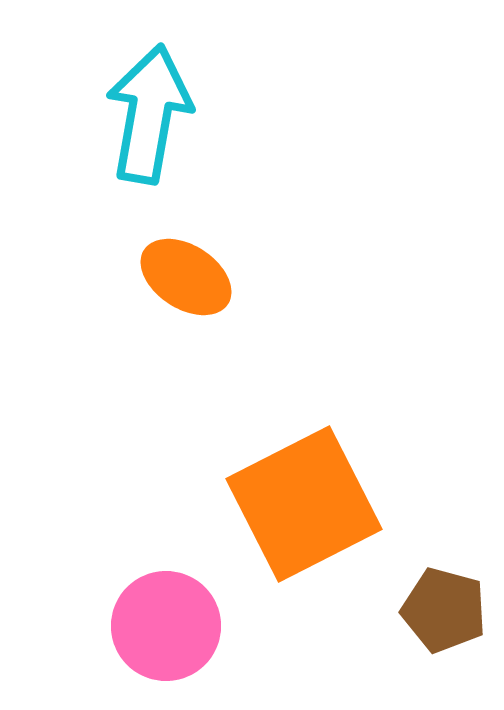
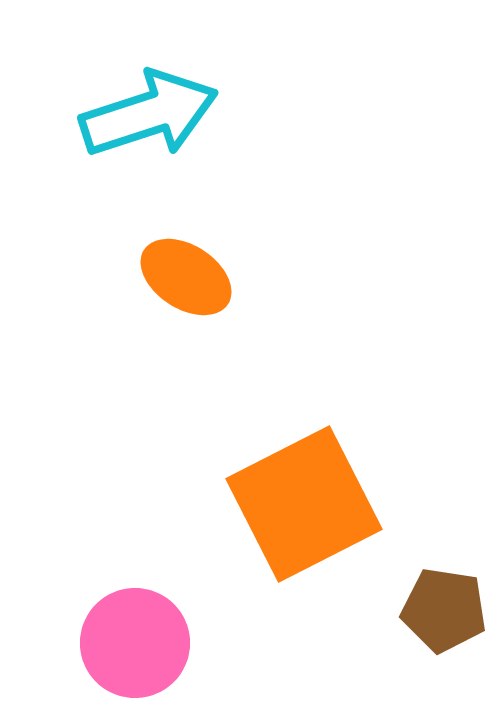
cyan arrow: rotated 62 degrees clockwise
brown pentagon: rotated 6 degrees counterclockwise
pink circle: moved 31 px left, 17 px down
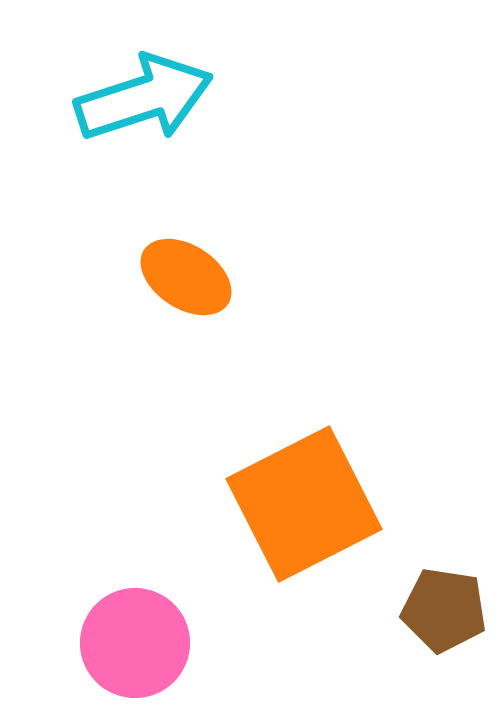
cyan arrow: moved 5 px left, 16 px up
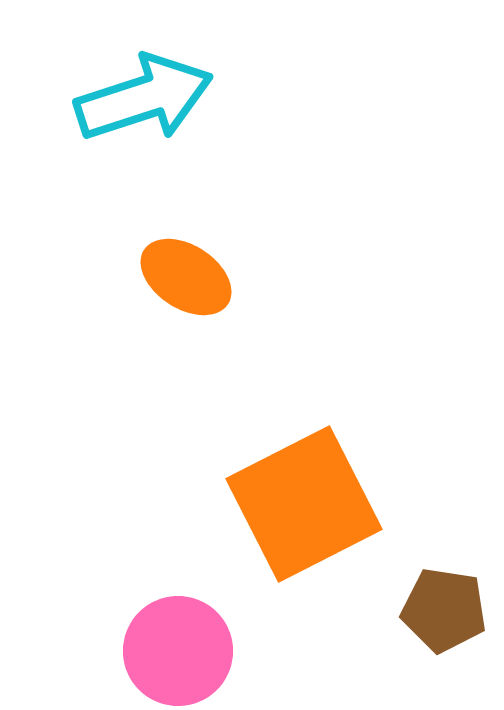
pink circle: moved 43 px right, 8 px down
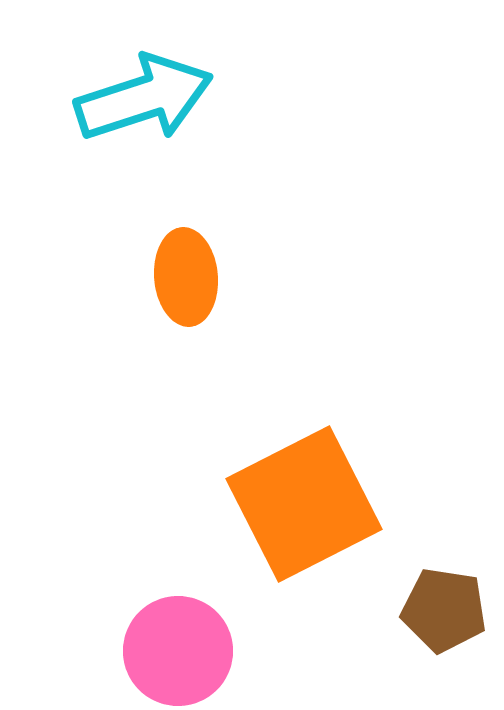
orange ellipse: rotated 52 degrees clockwise
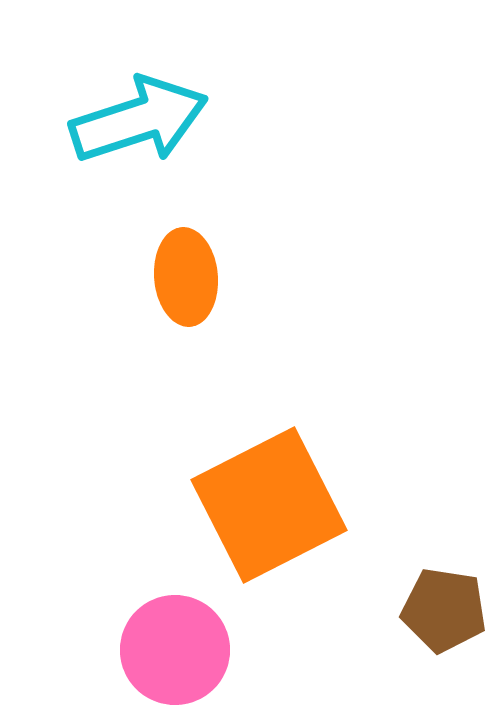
cyan arrow: moved 5 px left, 22 px down
orange square: moved 35 px left, 1 px down
pink circle: moved 3 px left, 1 px up
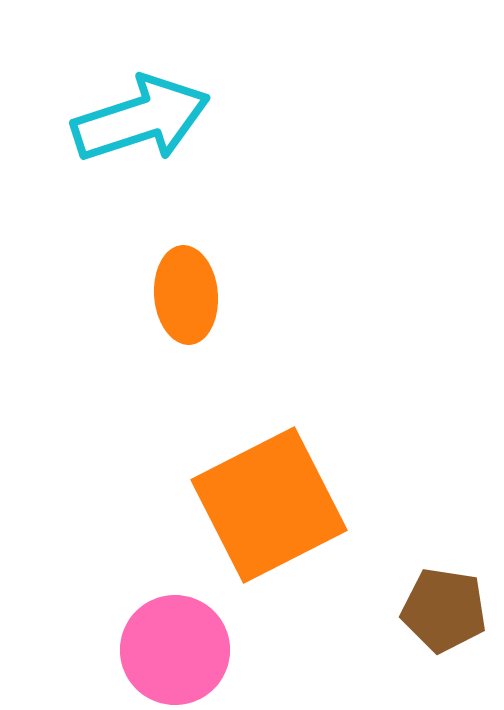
cyan arrow: moved 2 px right, 1 px up
orange ellipse: moved 18 px down
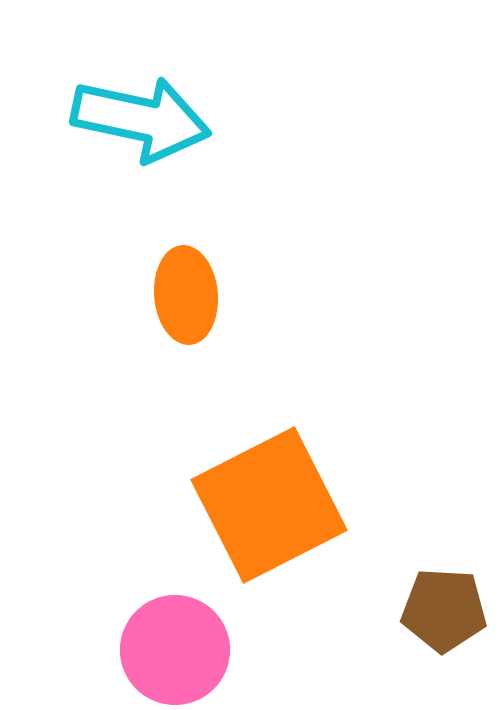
cyan arrow: rotated 30 degrees clockwise
brown pentagon: rotated 6 degrees counterclockwise
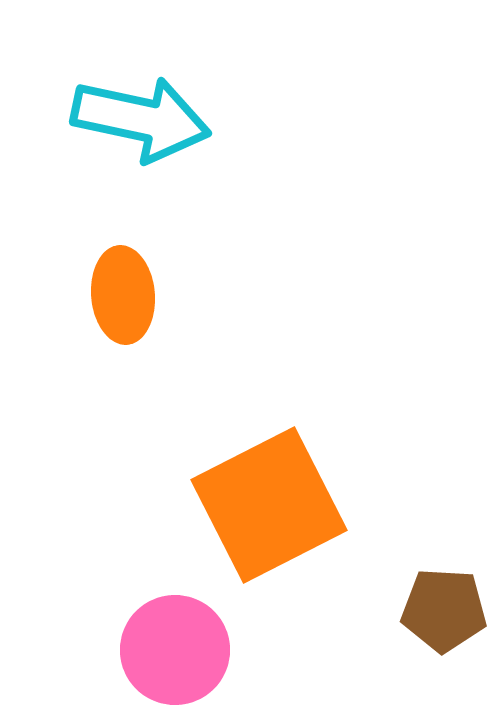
orange ellipse: moved 63 px left
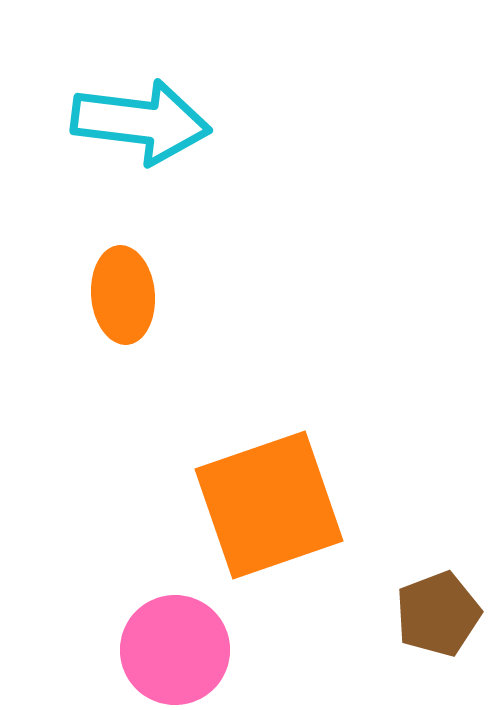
cyan arrow: moved 3 px down; rotated 5 degrees counterclockwise
orange square: rotated 8 degrees clockwise
brown pentagon: moved 6 px left, 4 px down; rotated 24 degrees counterclockwise
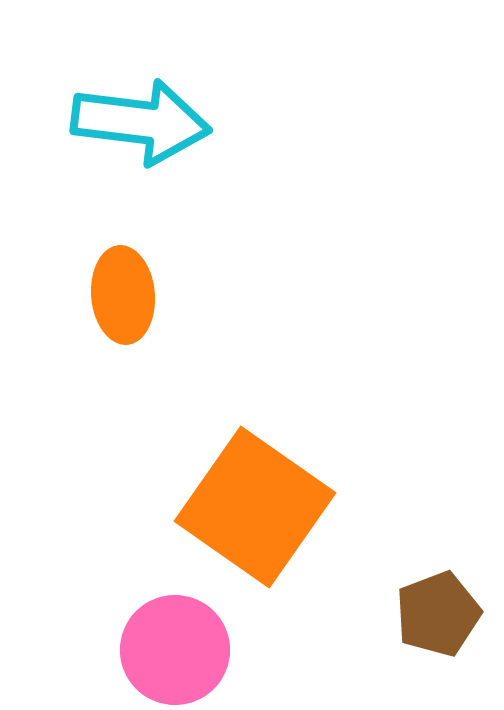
orange square: moved 14 px left, 2 px down; rotated 36 degrees counterclockwise
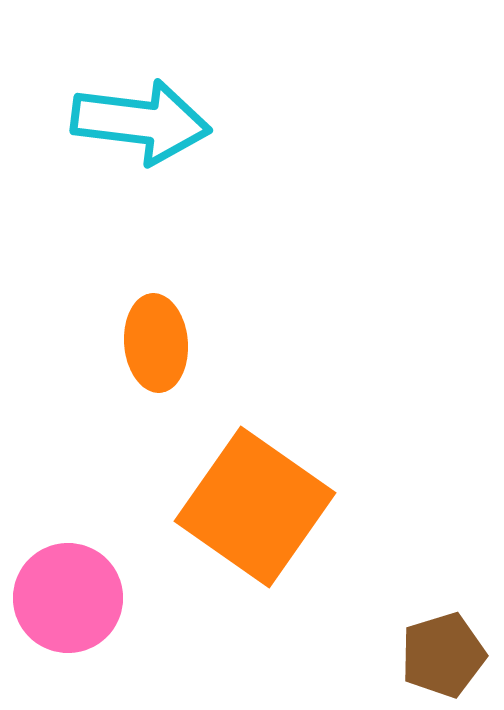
orange ellipse: moved 33 px right, 48 px down
brown pentagon: moved 5 px right, 41 px down; rotated 4 degrees clockwise
pink circle: moved 107 px left, 52 px up
